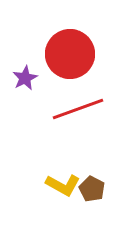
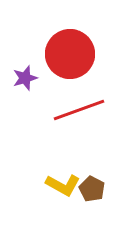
purple star: rotated 10 degrees clockwise
red line: moved 1 px right, 1 px down
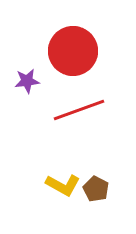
red circle: moved 3 px right, 3 px up
purple star: moved 2 px right, 3 px down; rotated 10 degrees clockwise
brown pentagon: moved 4 px right
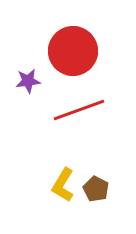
purple star: moved 1 px right
yellow L-shape: rotated 92 degrees clockwise
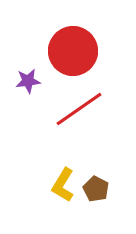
red line: moved 1 px up; rotated 15 degrees counterclockwise
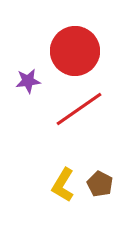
red circle: moved 2 px right
brown pentagon: moved 4 px right, 5 px up
